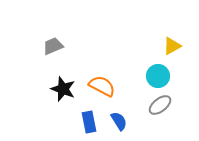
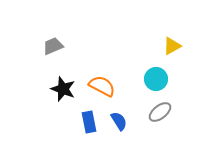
cyan circle: moved 2 px left, 3 px down
gray ellipse: moved 7 px down
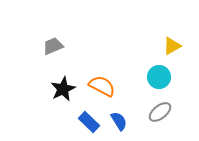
cyan circle: moved 3 px right, 2 px up
black star: rotated 25 degrees clockwise
blue rectangle: rotated 35 degrees counterclockwise
